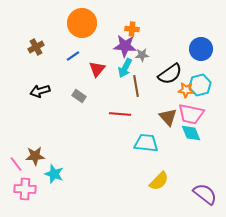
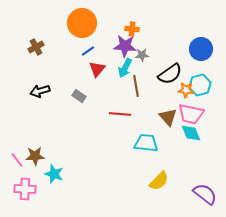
blue line: moved 15 px right, 5 px up
pink line: moved 1 px right, 4 px up
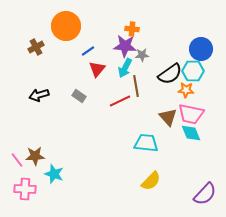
orange circle: moved 16 px left, 3 px down
cyan hexagon: moved 7 px left, 14 px up; rotated 15 degrees clockwise
black arrow: moved 1 px left, 4 px down
red line: moved 13 px up; rotated 30 degrees counterclockwise
yellow semicircle: moved 8 px left
purple semicircle: rotated 95 degrees clockwise
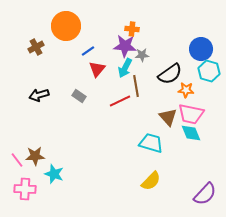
cyan hexagon: moved 16 px right; rotated 15 degrees clockwise
cyan trapezoid: moved 5 px right; rotated 10 degrees clockwise
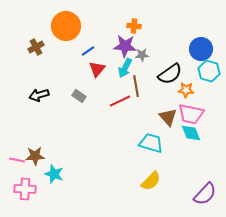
orange cross: moved 2 px right, 3 px up
pink line: rotated 42 degrees counterclockwise
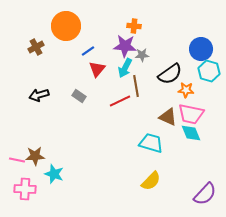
brown triangle: rotated 24 degrees counterclockwise
